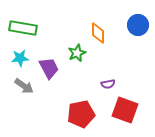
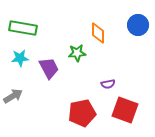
green star: rotated 18 degrees clockwise
gray arrow: moved 11 px left, 10 px down; rotated 66 degrees counterclockwise
red pentagon: moved 1 px right, 1 px up
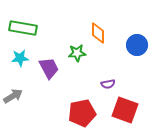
blue circle: moved 1 px left, 20 px down
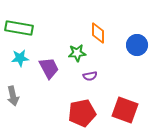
green rectangle: moved 4 px left
purple semicircle: moved 18 px left, 8 px up
gray arrow: rotated 108 degrees clockwise
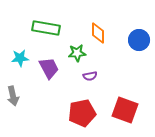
green rectangle: moved 27 px right
blue circle: moved 2 px right, 5 px up
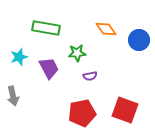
orange diamond: moved 8 px right, 4 px up; rotated 35 degrees counterclockwise
cyan star: moved 1 px left, 1 px up; rotated 12 degrees counterclockwise
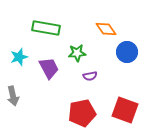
blue circle: moved 12 px left, 12 px down
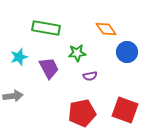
gray arrow: rotated 84 degrees counterclockwise
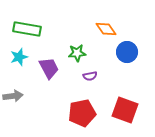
green rectangle: moved 19 px left, 1 px down
